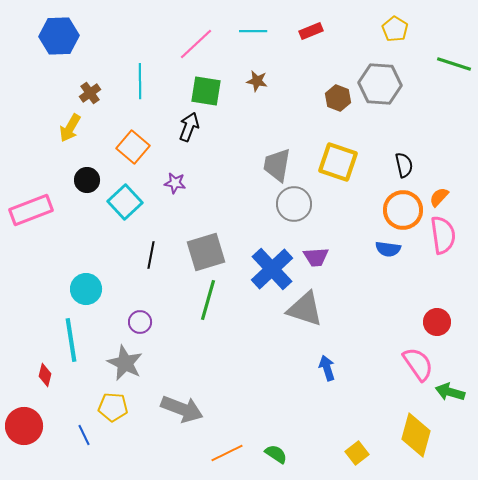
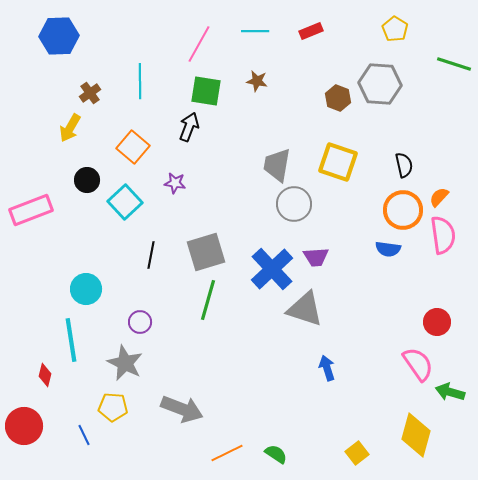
cyan line at (253, 31): moved 2 px right
pink line at (196, 44): moved 3 px right; rotated 18 degrees counterclockwise
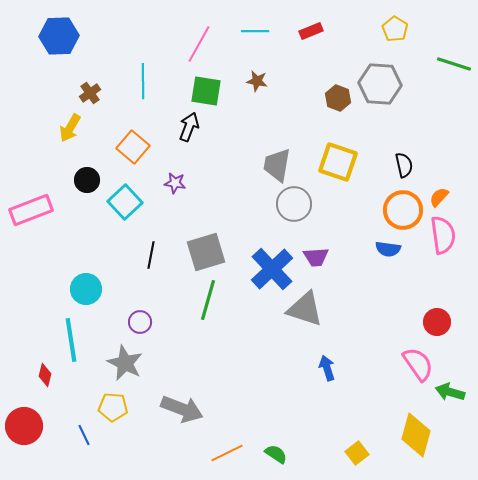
cyan line at (140, 81): moved 3 px right
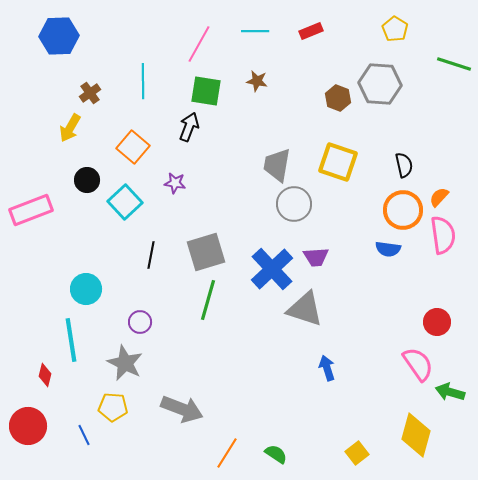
red circle at (24, 426): moved 4 px right
orange line at (227, 453): rotated 32 degrees counterclockwise
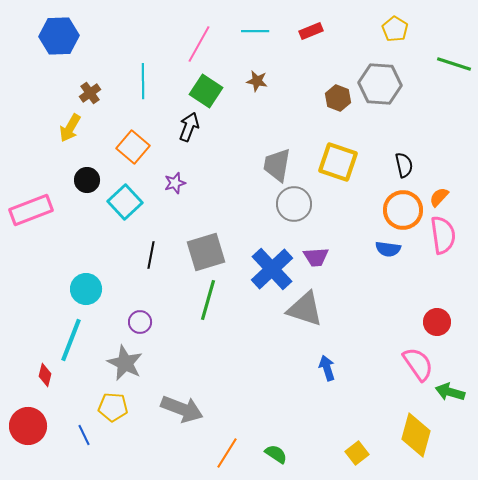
green square at (206, 91): rotated 24 degrees clockwise
purple star at (175, 183): rotated 25 degrees counterclockwise
cyan line at (71, 340): rotated 30 degrees clockwise
